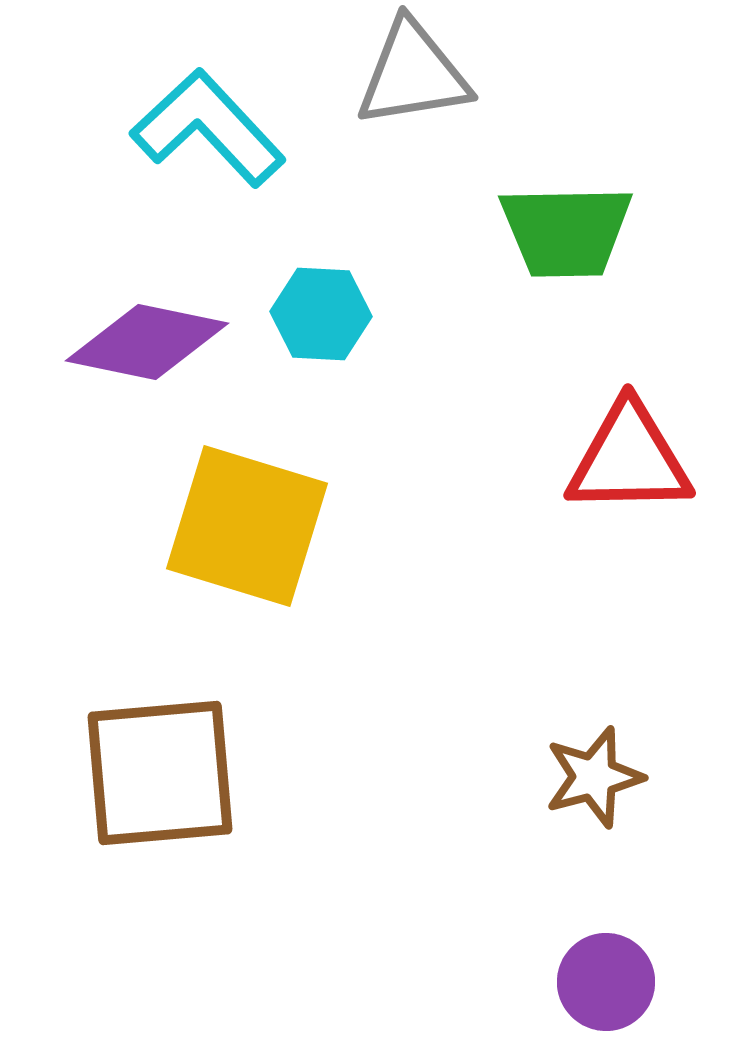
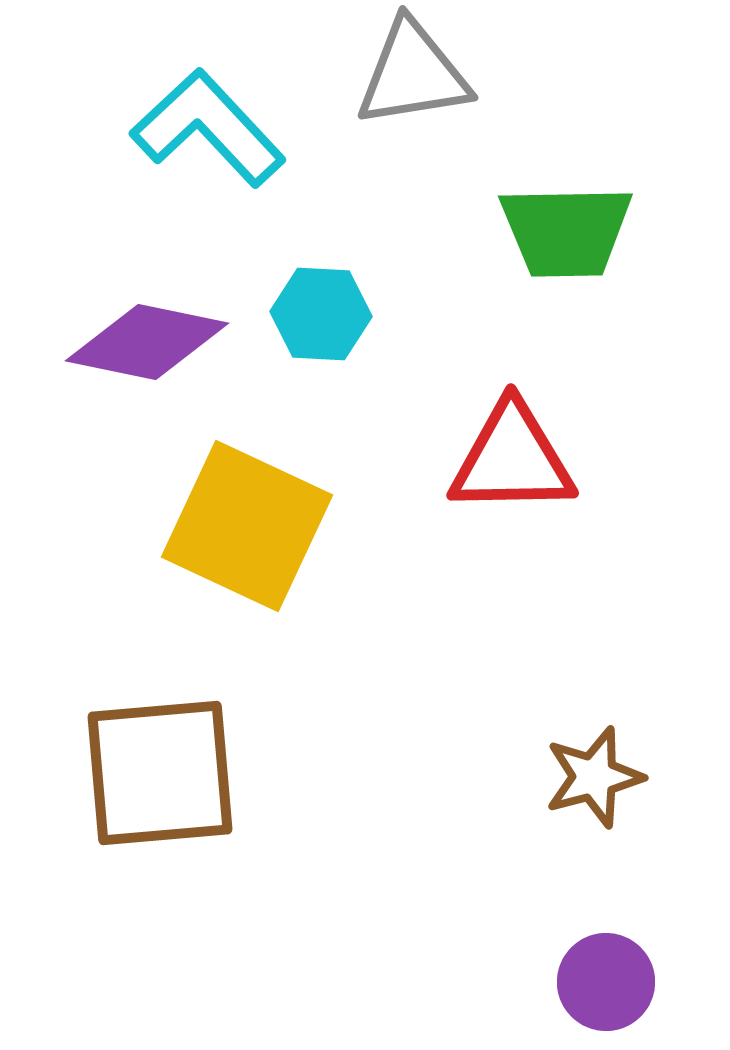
red triangle: moved 117 px left
yellow square: rotated 8 degrees clockwise
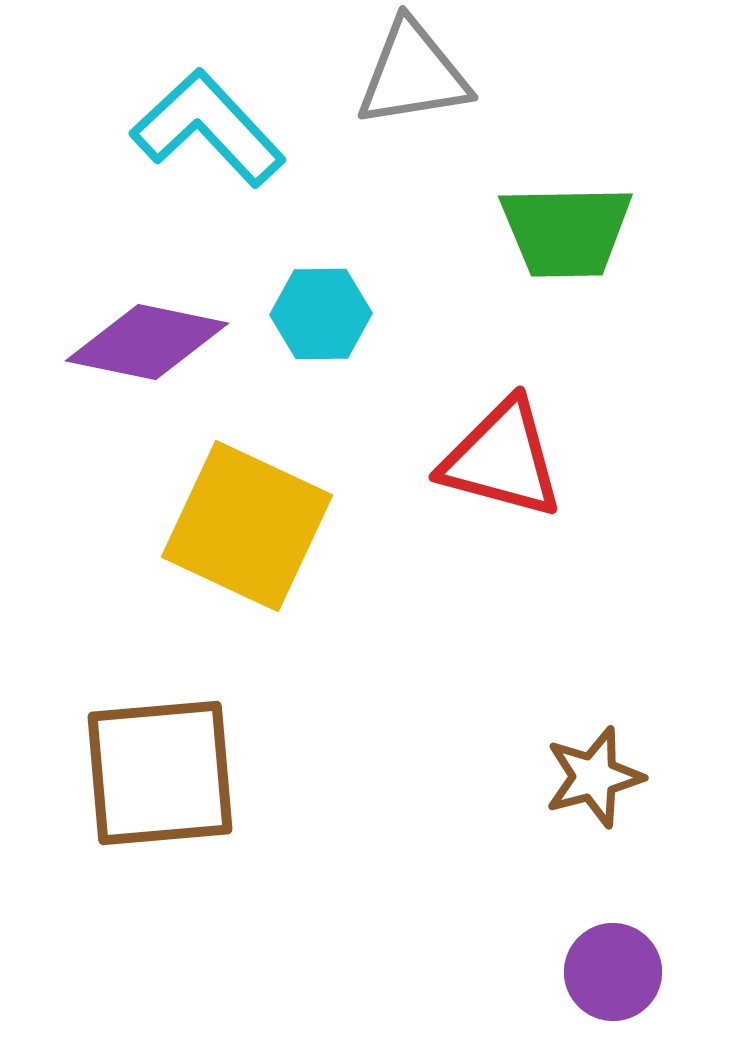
cyan hexagon: rotated 4 degrees counterclockwise
red triangle: moved 10 px left; rotated 16 degrees clockwise
purple circle: moved 7 px right, 10 px up
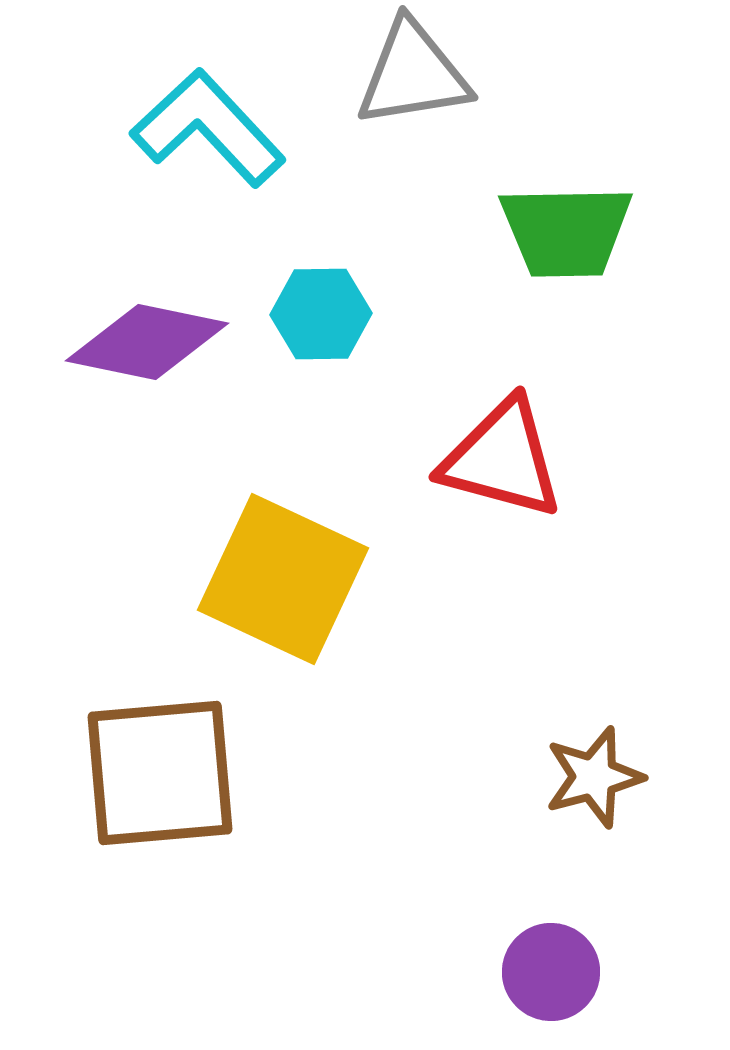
yellow square: moved 36 px right, 53 px down
purple circle: moved 62 px left
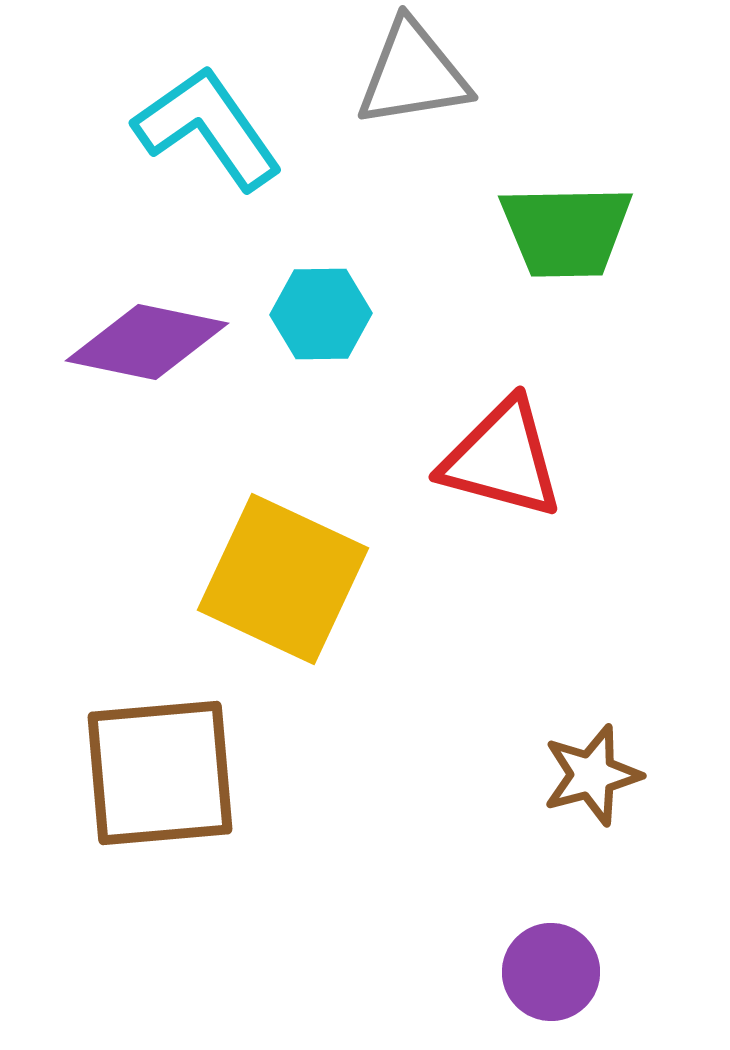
cyan L-shape: rotated 8 degrees clockwise
brown star: moved 2 px left, 2 px up
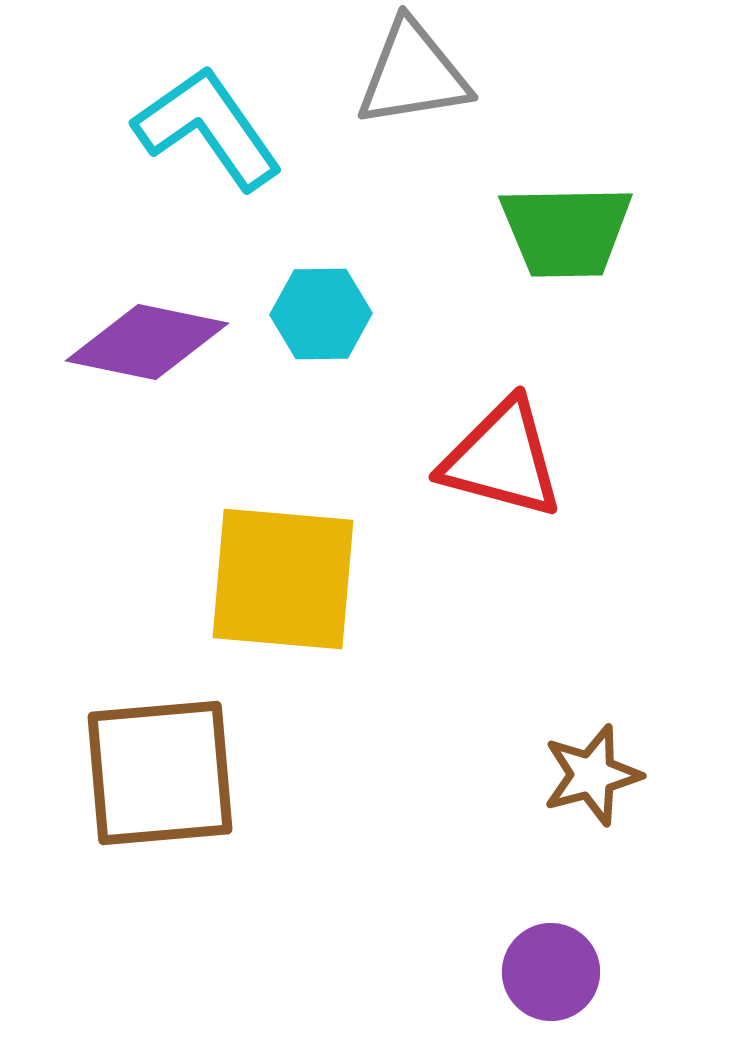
yellow square: rotated 20 degrees counterclockwise
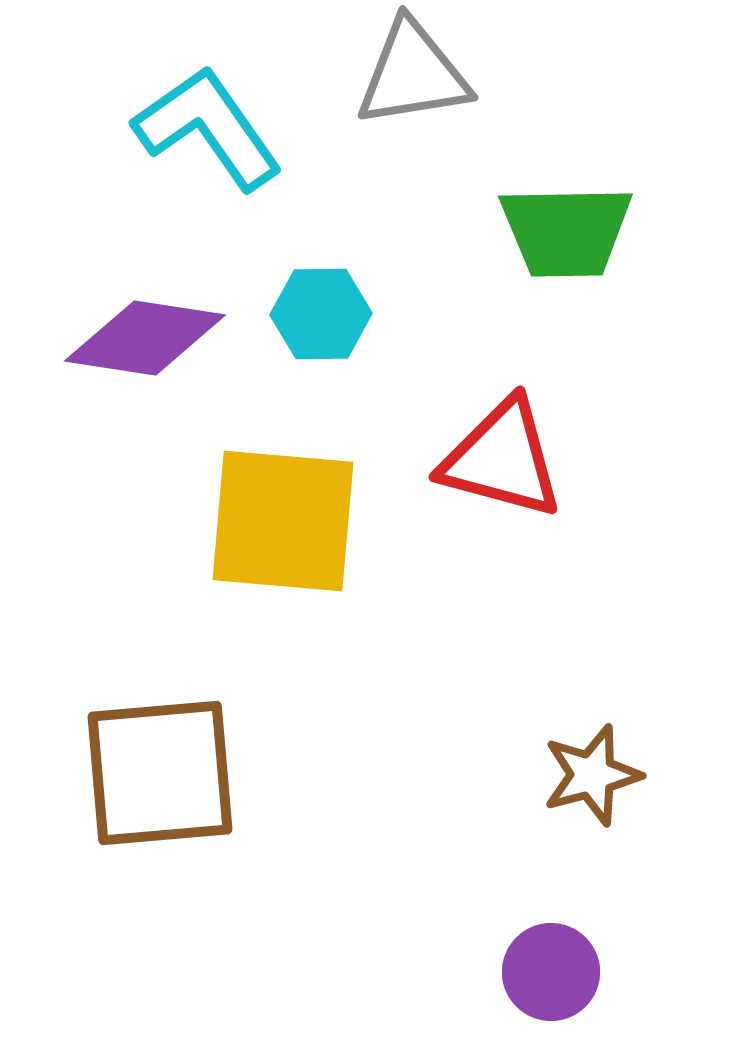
purple diamond: moved 2 px left, 4 px up; rotated 3 degrees counterclockwise
yellow square: moved 58 px up
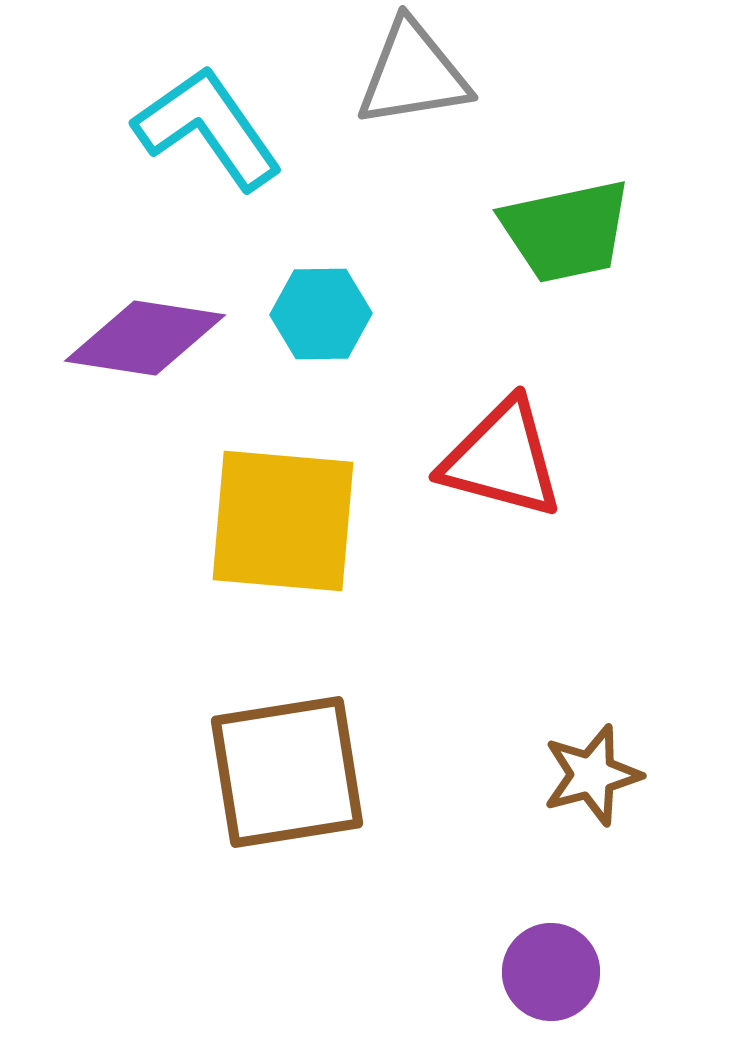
green trapezoid: rotated 11 degrees counterclockwise
brown square: moved 127 px right, 1 px up; rotated 4 degrees counterclockwise
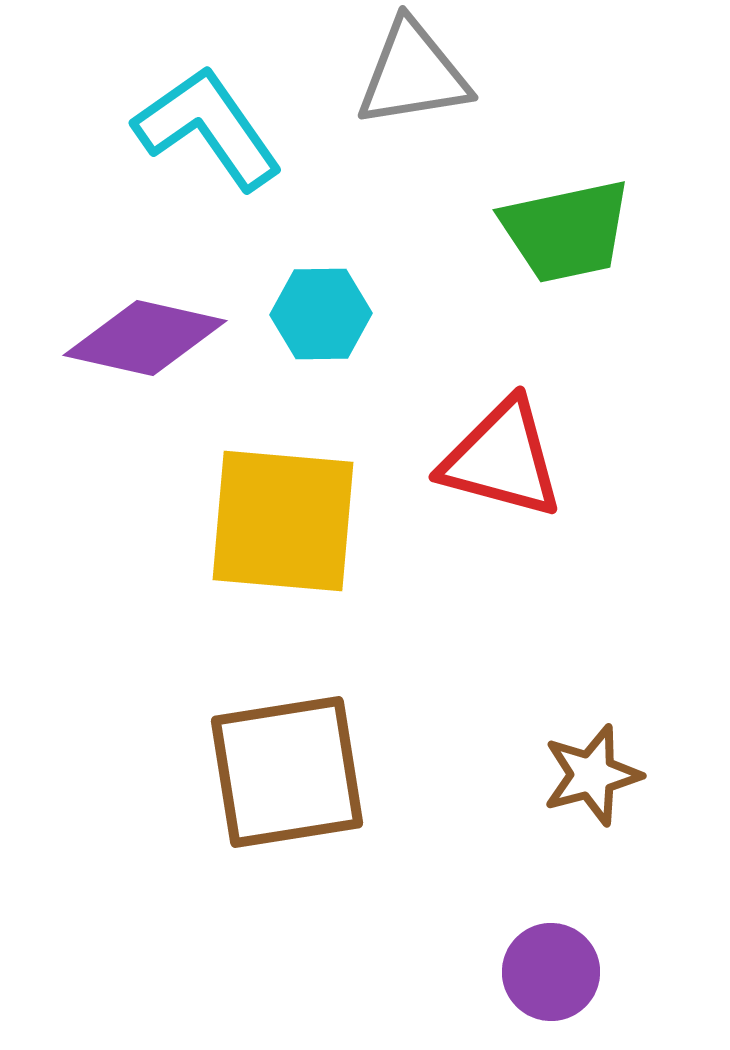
purple diamond: rotated 4 degrees clockwise
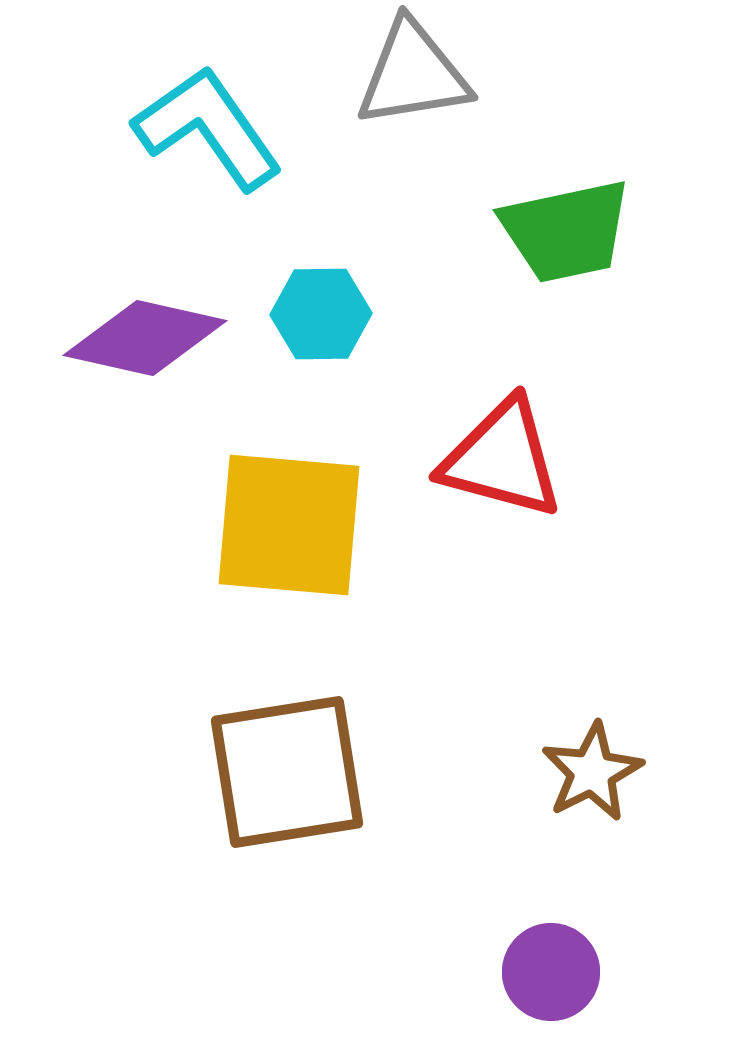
yellow square: moved 6 px right, 4 px down
brown star: moved 3 px up; rotated 12 degrees counterclockwise
